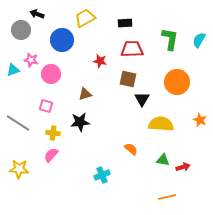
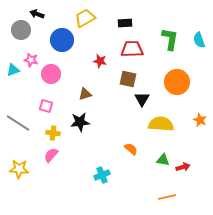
cyan semicircle: rotated 49 degrees counterclockwise
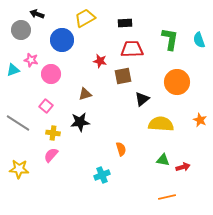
brown square: moved 5 px left, 3 px up; rotated 24 degrees counterclockwise
black triangle: rotated 21 degrees clockwise
pink square: rotated 24 degrees clockwise
orange semicircle: moved 10 px left; rotated 32 degrees clockwise
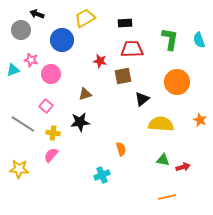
gray line: moved 5 px right, 1 px down
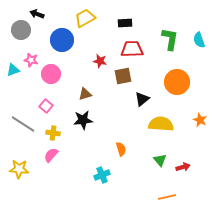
black star: moved 3 px right, 2 px up
green triangle: moved 3 px left; rotated 40 degrees clockwise
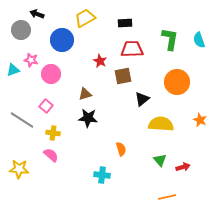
red star: rotated 16 degrees clockwise
black star: moved 5 px right, 2 px up; rotated 12 degrees clockwise
gray line: moved 1 px left, 4 px up
pink semicircle: rotated 91 degrees clockwise
cyan cross: rotated 28 degrees clockwise
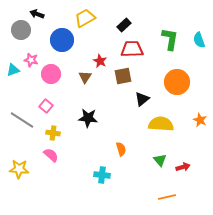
black rectangle: moved 1 px left, 2 px down; rotated 40 degrees counterclockwise
brown triangle: moved 17 px up; rotated 40 degrees counterclockwise
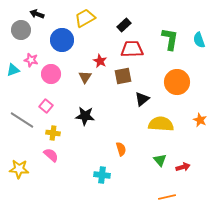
black star: moved 3 px left, 2 px up
